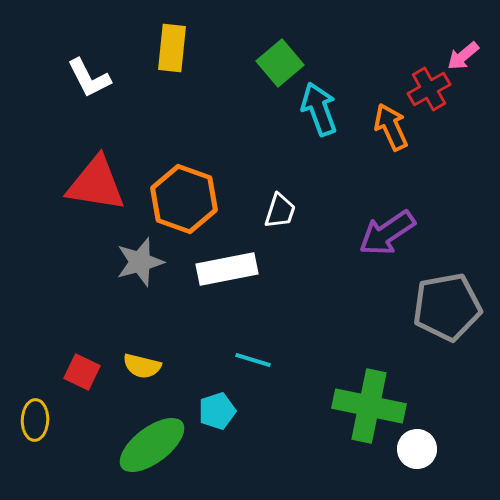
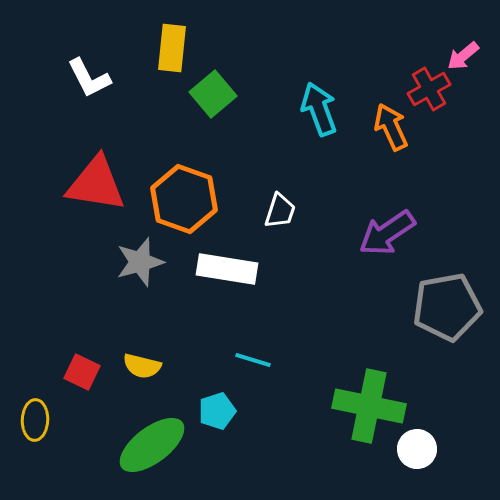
green square: moved 67 px left, 31 px down
white rectangle: rotated 20 degrees clockwise
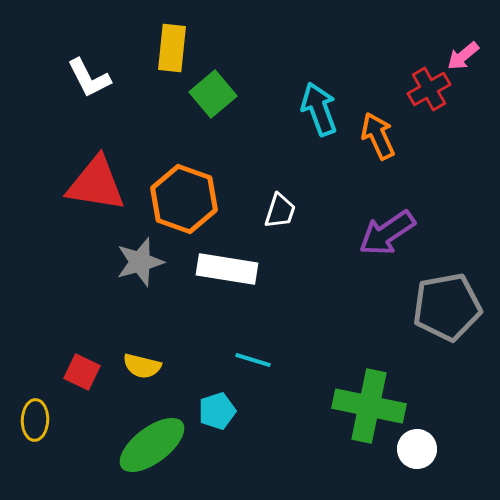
orange arrow: moved 13 px left, 9 px down
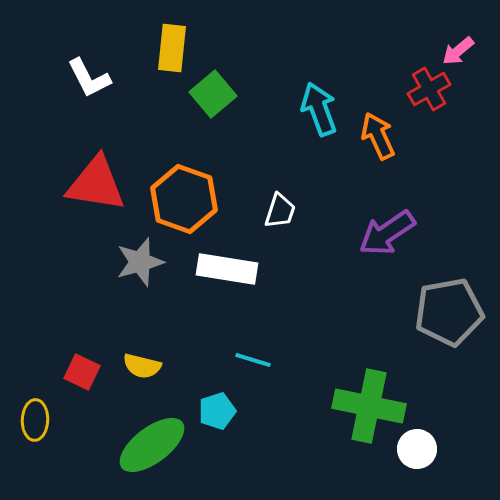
pink arrow: moved 5 px left, 5 px up
gray pentagon: moved 2 px right, 5 px down
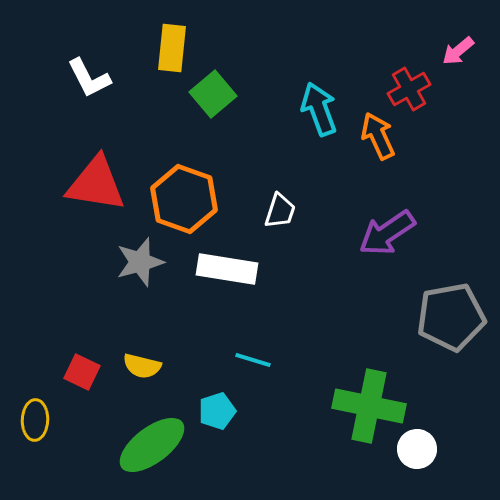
red cross: moved 20 px left
gray pentagon: moved 2 px right, 5 px down
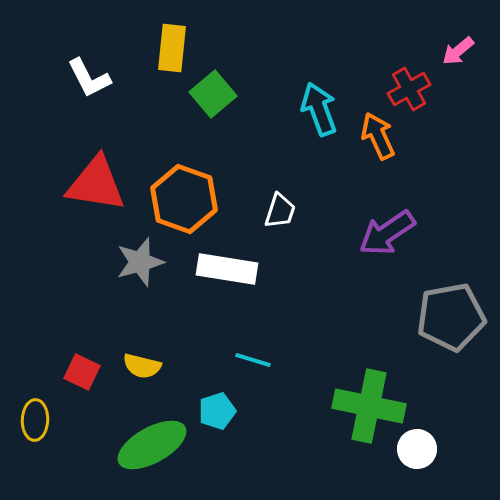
green ellipse: rotated 8 degrees clockwise
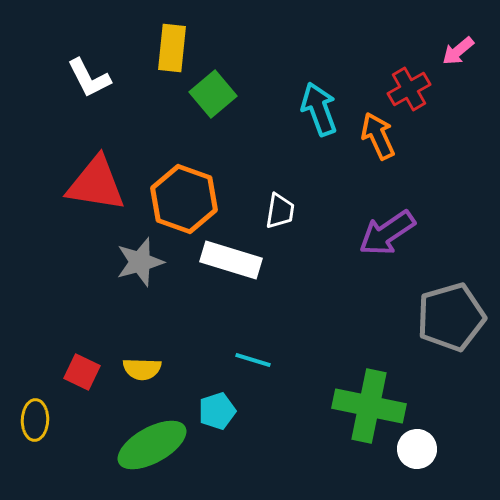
white trapezoid: rotated 9 degrees counterclockwise
white rectangle: moved 4 px right, 9 px up; rotated 8 degrees clockwise
gray pentagon: rotated 6 degrees counterclockwise
yellow semicircle: moved 3 px down; rotated 12 degrees counterclockwise
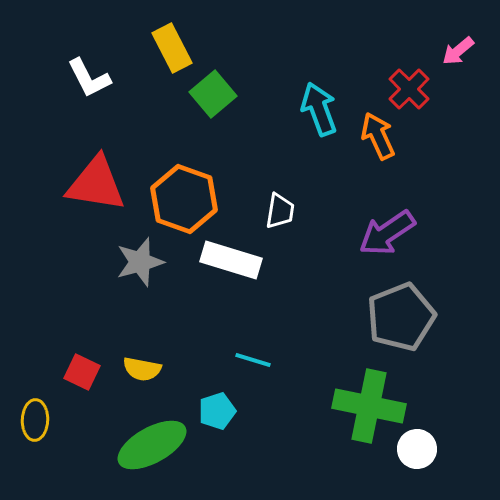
yellow rectangle: rotated 33 degrees counterclockwise
red cross: rotated 15 degrees counterclockwise
gray pentagon: moved 50 px left; rotated 6 degrees counterclockwise
yellow semicircle: rotated 9 degrees clockwise
